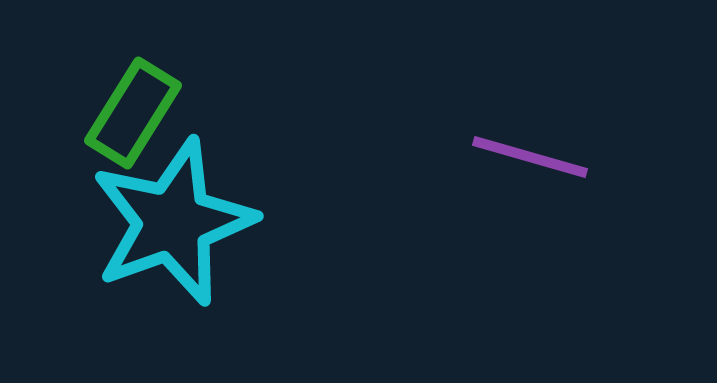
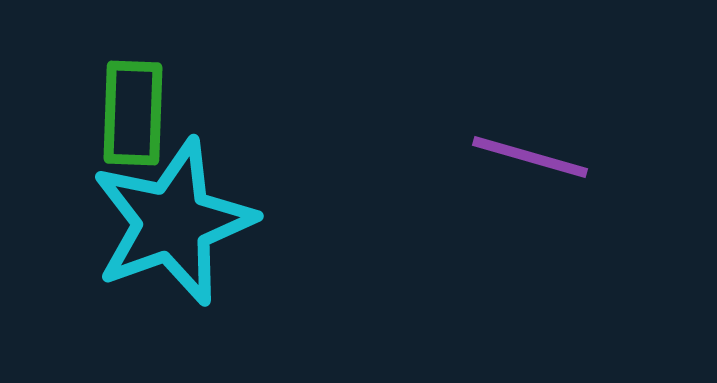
green rectangle: rotated 30 degrees counterclockwise
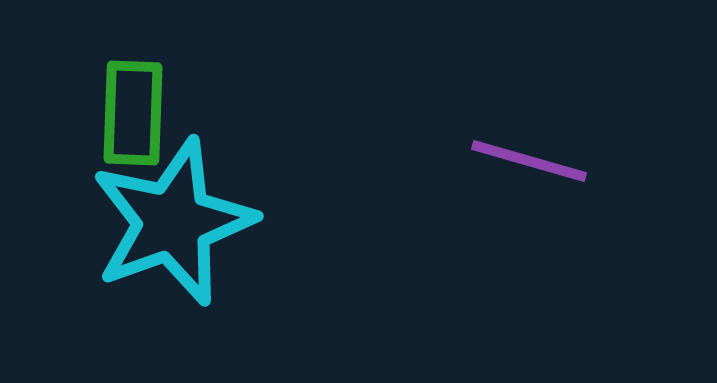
purple line: moved 1 px left, 4 px down
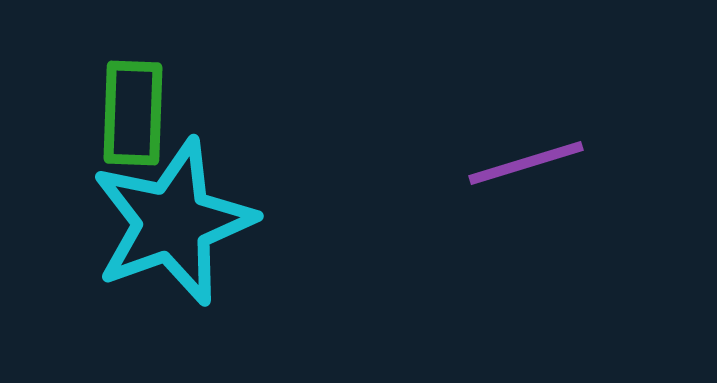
purple line: moved 3 px left, 2 px down; rotated 33 degrees counterclockwise
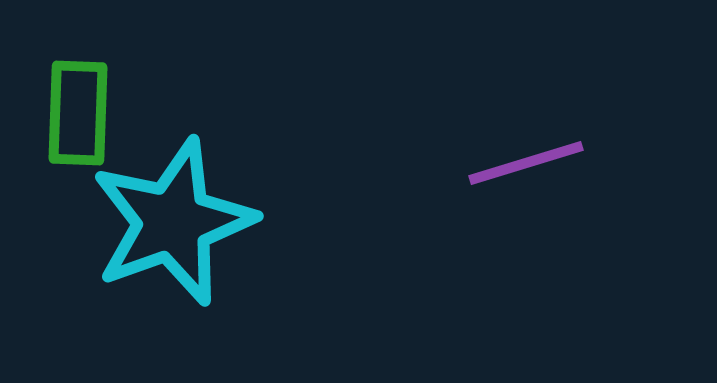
green rectangle: moved 55 px left
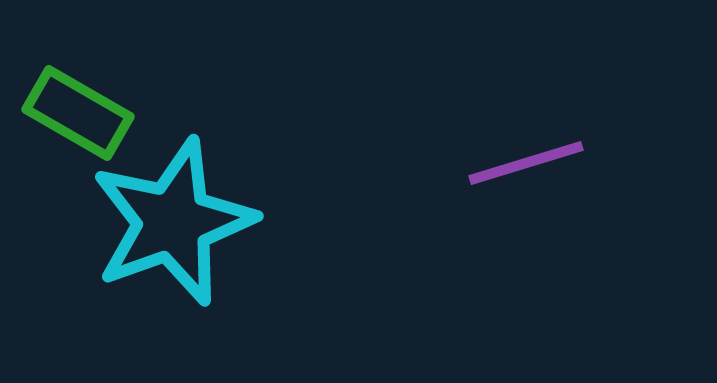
green rectangle: rotated 62 degrees counterclockwise
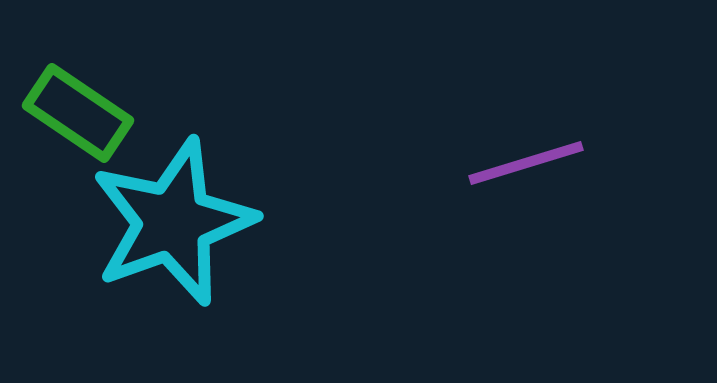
green rectangle: rotated 4 degrees clockwise
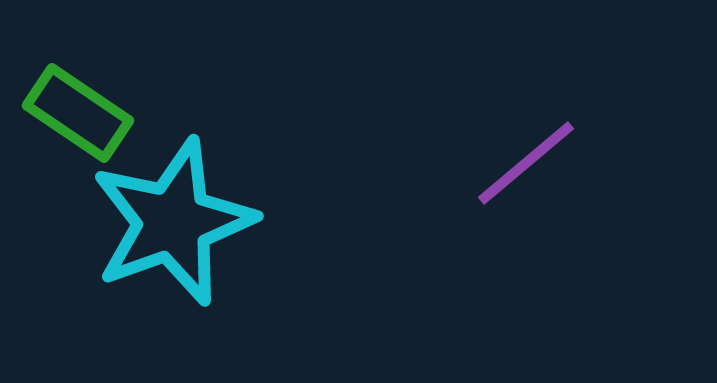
purple line: rotated 23 degrees counterclockwise
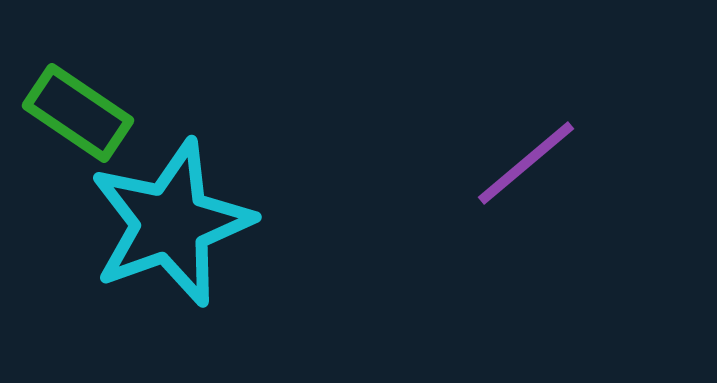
cyan star: moved 2 px left, 1 px down
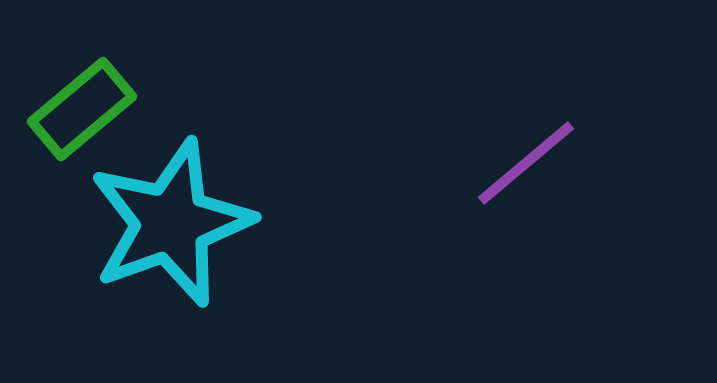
green rectangle: moved 4 px right, 4 px up; rotated 74 degrees counterclockwise
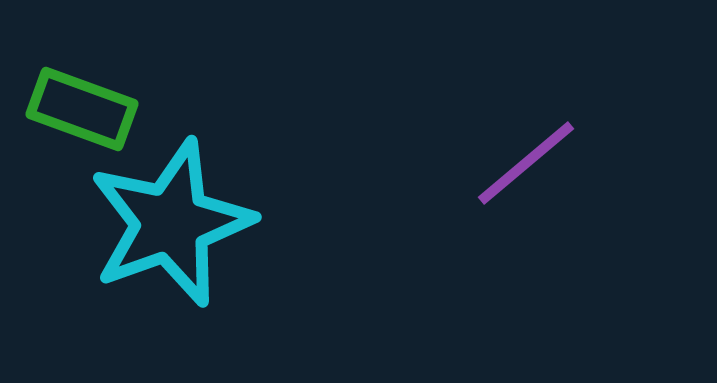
green rectangle: rotated 60 degrees clockwise
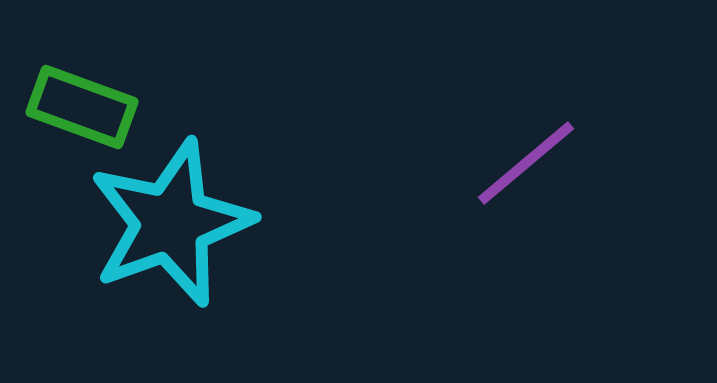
green rectangle: moved 2 px up
